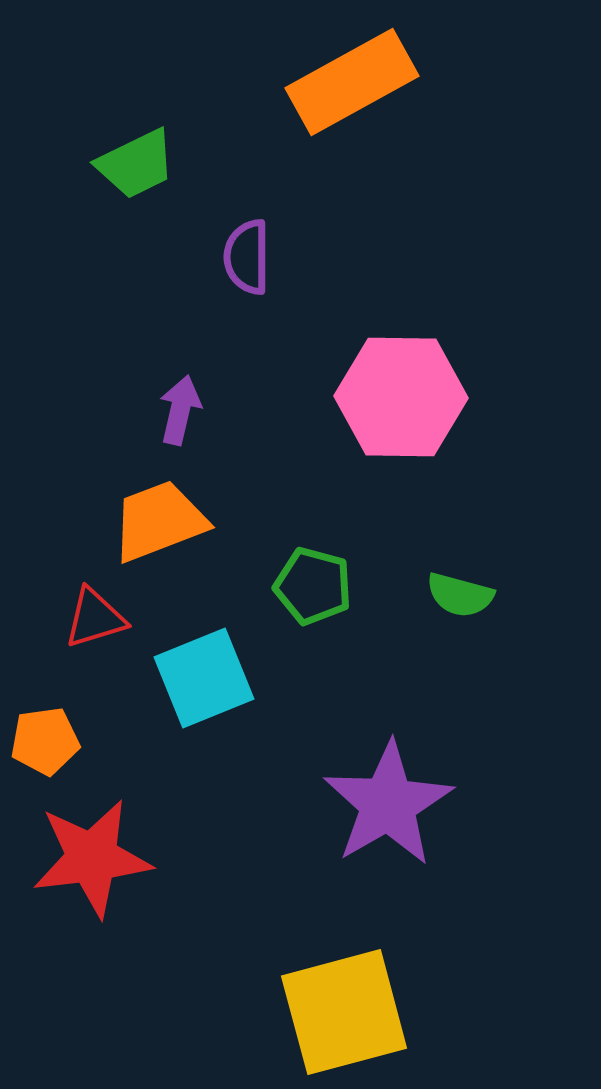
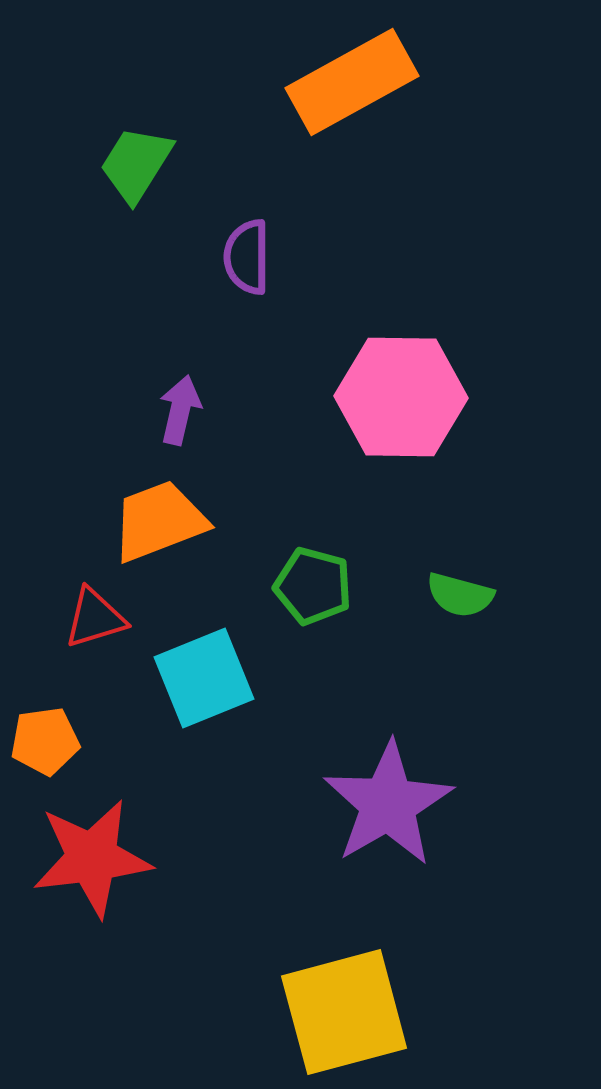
green trapezoid: rotated 148 degrees clockwise
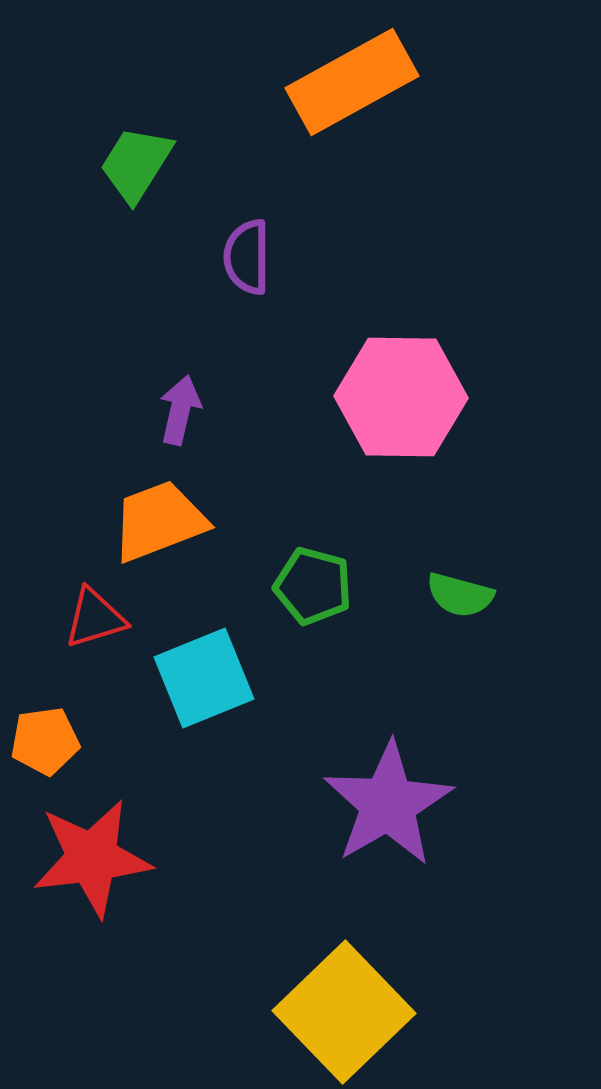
yellow square: rotated 29 degrees counterclockwise
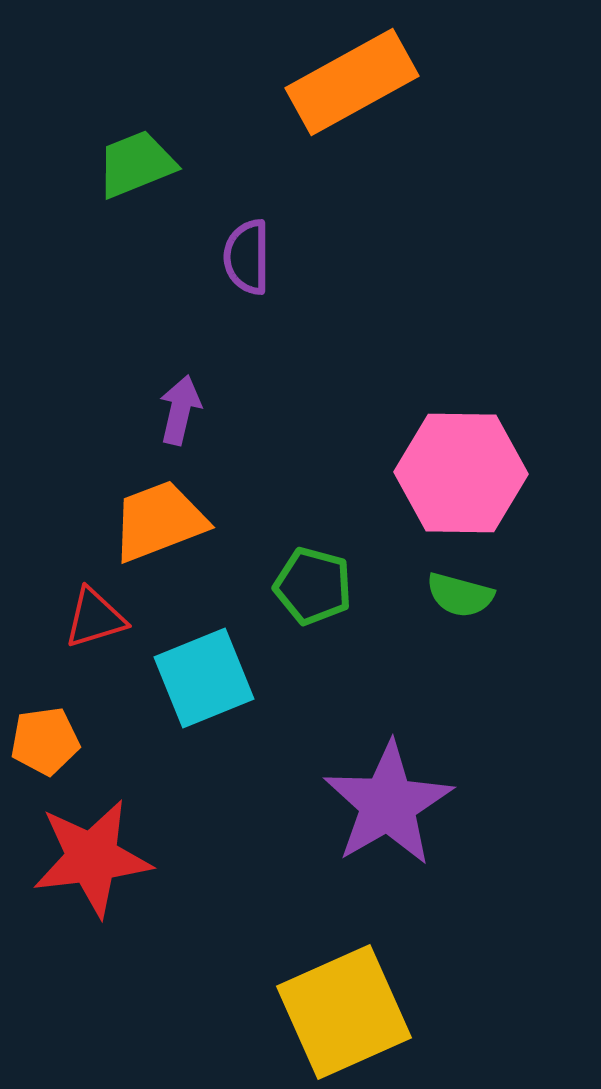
green trapezoid: rotated 36 degrees clockwise
pink hexagon: moved 60 px right, 76 px down
yellow square: rotated 20 degrees clockwise
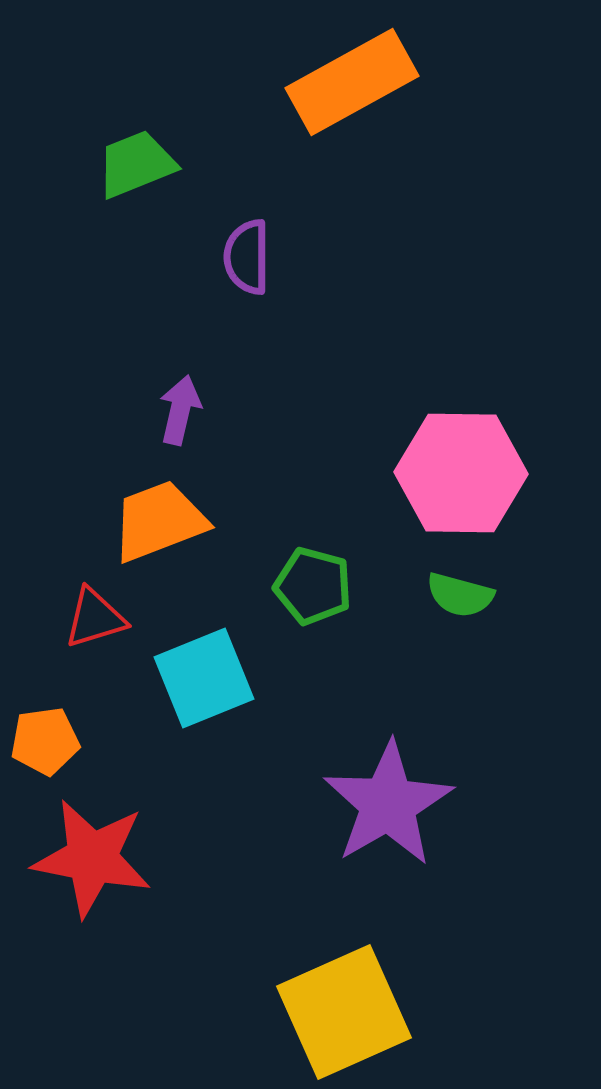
red star: rotated 18 degrees clockwise
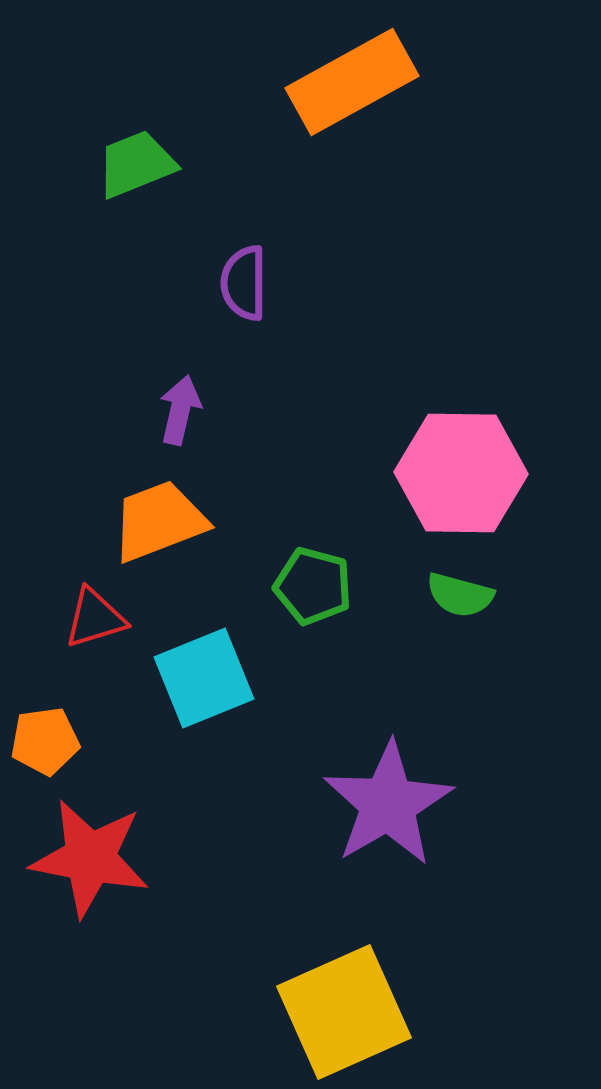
purple semicircle: moved 3 px left, 26 px down
red star: moved 2 px left
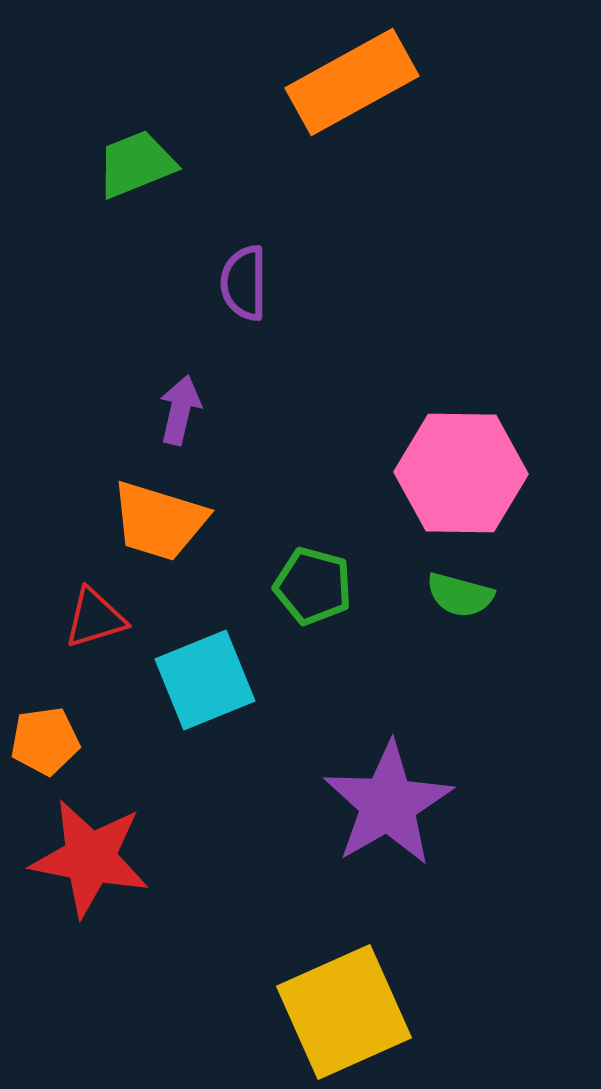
orange trapezoid: rotated 142 degrees counterclockwise
cyan square: moved 1 px right, 2 px down
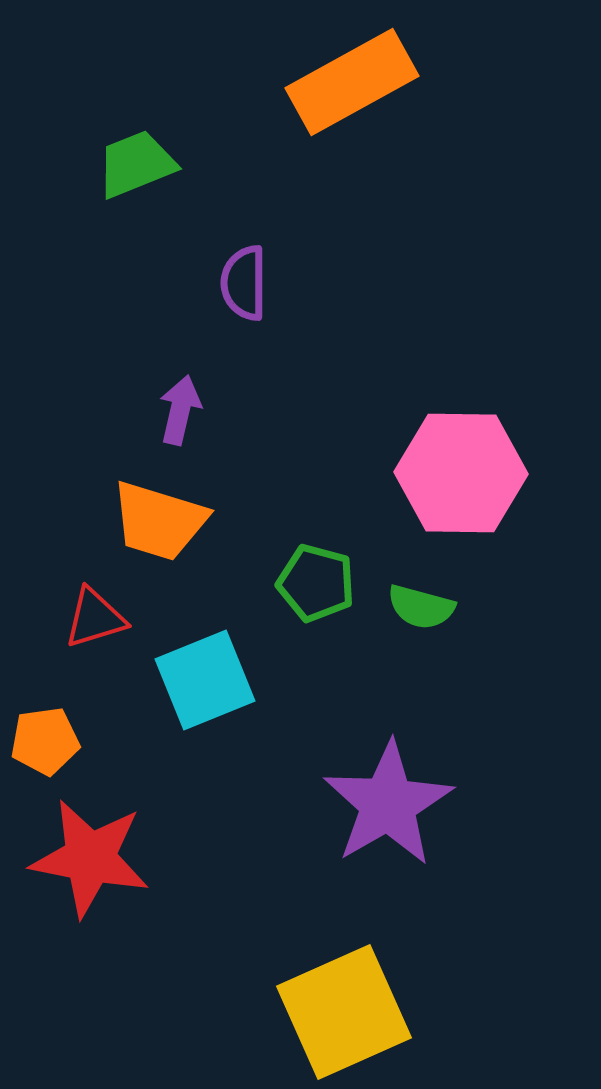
green pentagon: moved 3 px right, 3 px up
green semicircle: moved 39 px left, 12 px down
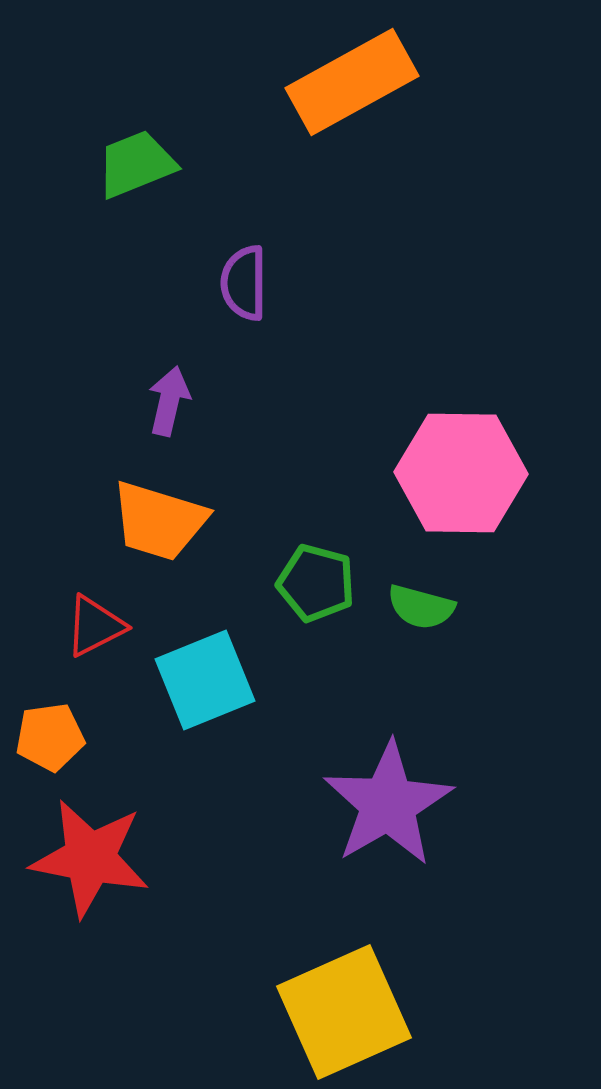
purple arrow: moved 11 px left, 9 px up
red triangle: moved 8 px down; rotated 10 degrees counterclockwise
orange pentagon: moved 5 px right, 4 px up
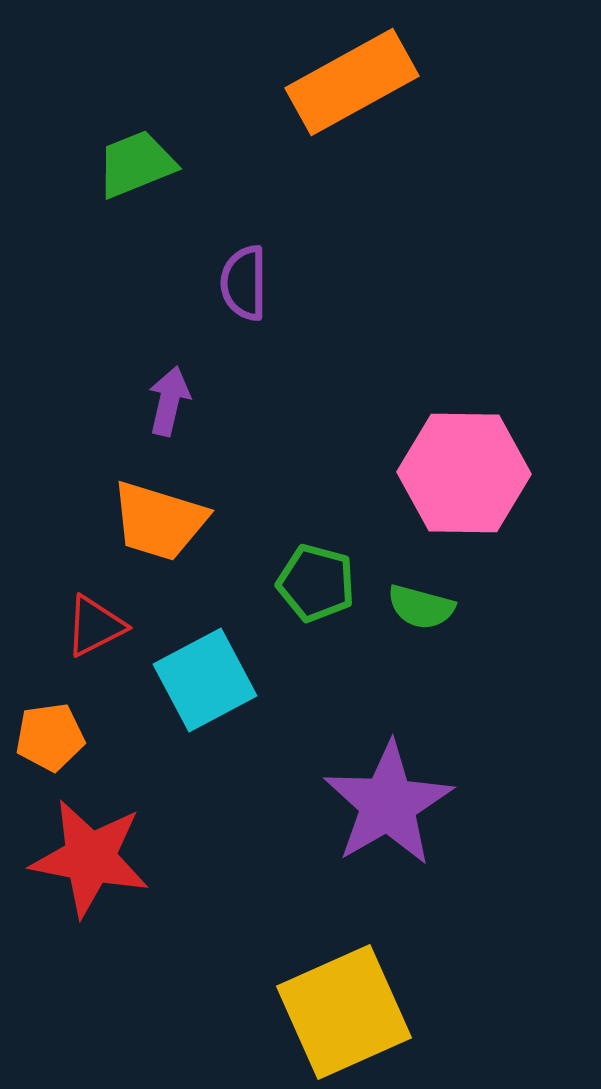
pink hexagon: moved 3 px right
cyan square: rotated 6 degrees counterclockwise
